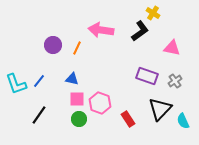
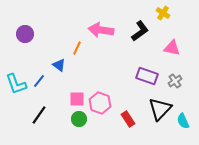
yellow cross: moved 10 px right
purple circle: moved 28 px left, 11 px up
blue triangle: moved 13 px left, 14 px up; rotated 24 degrees clockwise
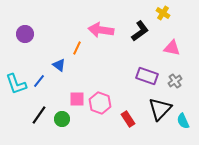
green circle: moved 17 px left
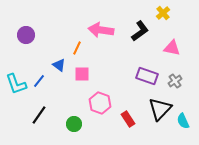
yellow cross: rotated 16 degrees clockwise
purple circle: moved 1 px right, 1 px down
pink square: moved 5 px right, 25 px up
green circle: moved 12 px right, 5 px down
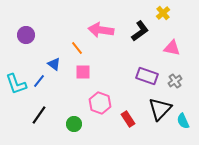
orange line: rotated 64 degrees counterclockwise
blue triangle: moved 5 px left, 1 px up
pink square: moved 1 px right, 2 px up
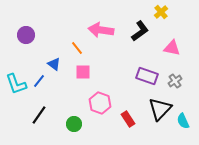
yellow cross: moved 2 px left, 1 px up
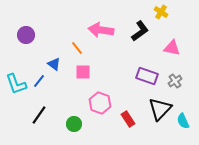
yellow cross: rotated 16 degrees counterclockwise
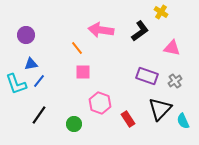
blue triangle: moved 23 px left; rotated 48 degrees counterclockwise
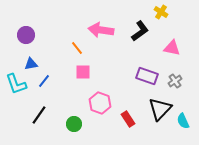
blue line: moved 5 px right
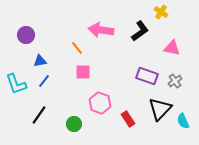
blue triangle: moved 9 px right, 3 px up
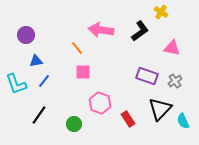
blue triangle: moved 4 px left
